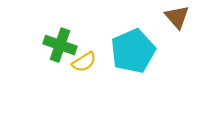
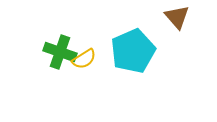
green cross: moved 7 px down
yellow semicircle: moved 3 px up
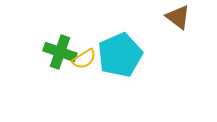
brown triangle: moved 1 px right; rotated 12 degrees counterclockwise
cyan pentagon: moved 13 px left, 4 px down
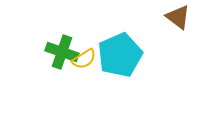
green cross: moved 2 px right
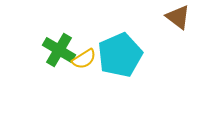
green cross: moved 3 px left, 2 px up; rotated 12 degrees clockwise
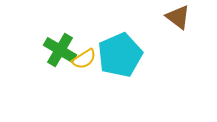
green cross: moved 1 px right
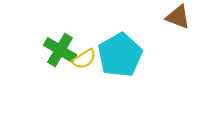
brown triangle: rotated 16 degrees counterclockwise
cyan pentagon: rotated 6 degrees counterclockwise
